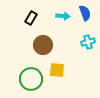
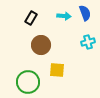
cyan arrow: moved 1 px right
brown circle: moved 2 px left
green circle: moved 3 px left, 3 px down
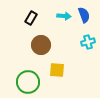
blue semicircle: moved 1 px left, 2 px down
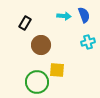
black rectangle: moved 6 px left, 5 px down
green circle: moved 9 px right
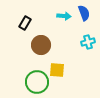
blue semicircle: moved 2 px up
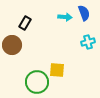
cyan arrow: moved 1 px right, 1 px down
brown circle: moved 29 px left
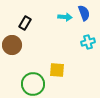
green circle: moved 4 px left, 2 px down
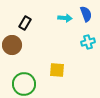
blue semicircle: moved 2 px right, 1 px down
cyan arrow: moved 1 px down
green circle: moved 9 px left
